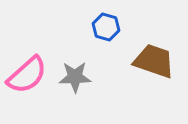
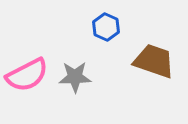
blue hexagon: rotated 8 degrees clockwise
pink semicircle: rotated 15 degrees clockwise
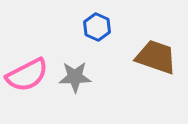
blue hexagon: moved 9 px left
brown trapezoid: moved 2 px right, 4 px up
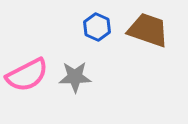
brown trapezoid: moved 8 px left, 27 px up
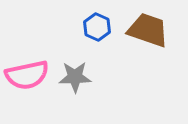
pink semicircle: rotated 15 degrees clockwise
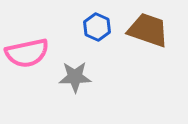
pink semicircle: moved 22 px up
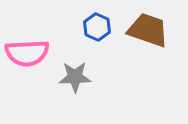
pink semicircle: rotated 9 degrees clockwise
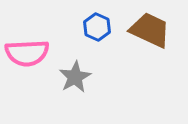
brown trapezoid: moved 2 px right; rotated 6 degrees clockwise
gray star: rotated 28 degrees counterclockwise
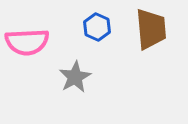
brown trapezoid: moved 1 px right, 1 px up; rotated 60 degrees clockwise
pink semicircle: moved 11 px up
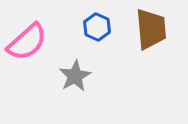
pink semicircle: rotated 39 degrees counterclockwise
gray star: moved 1 px up
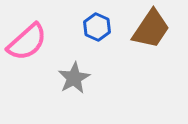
brown trapezoid: rotated 39 degrees clockwise
gray star: moved 1 px left, 2 px down
